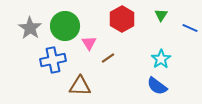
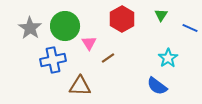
cyan star: moved 7 px right, 1 px up
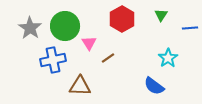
blue line: rotated 28 degrees counterclockwise
blue semicircle: moved 3 px left
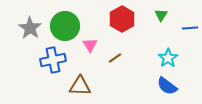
pink triangle: moved 1 px right, 2 px down
brown line: moved 7 px right
blue semicircle: moved 13 px right
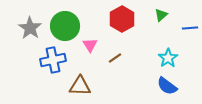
green triangle: rotated 16 degrees clockwise
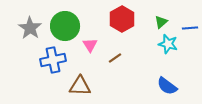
green triangle: moved 7 px down
cyan star: moved 14 px up; rotated 24 degrees counterclockwise
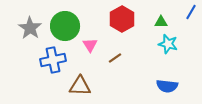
green triangle: rotated 40 degrees clockwise
blue line: moved 1 px right, 16 px up; rotated 56 degrees counterclockwise
blue semicircle: rotated 30 degrees counterclockwise
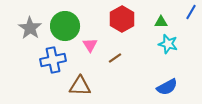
blue semicircle: moved 1 px down; rotated 35 degrees counterclockwise
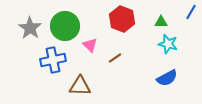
red hexagon: rotated 10 degrees counterclockwise
pink triangle: rotated 14 degrees counterclockwise
blue semicircle: moved 9 px up
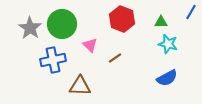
green circle: moved 3 px left, 2 px up
